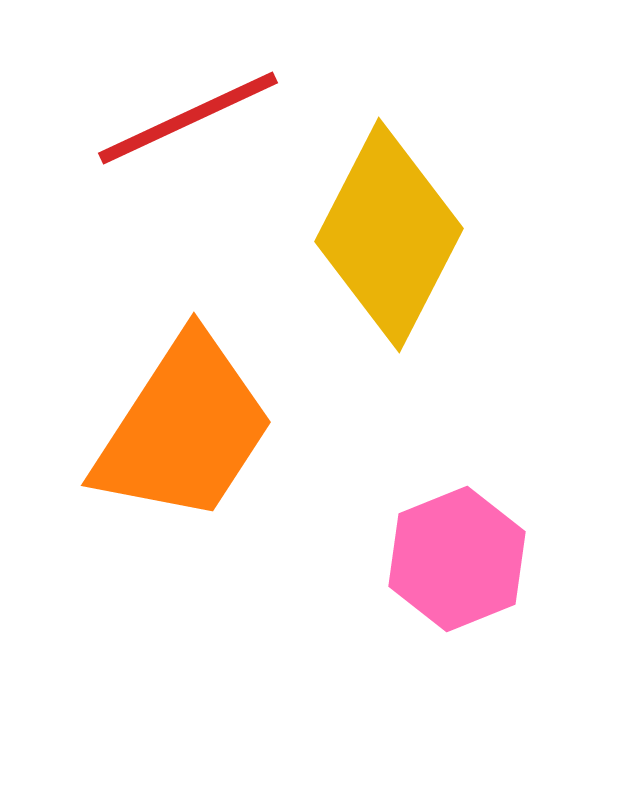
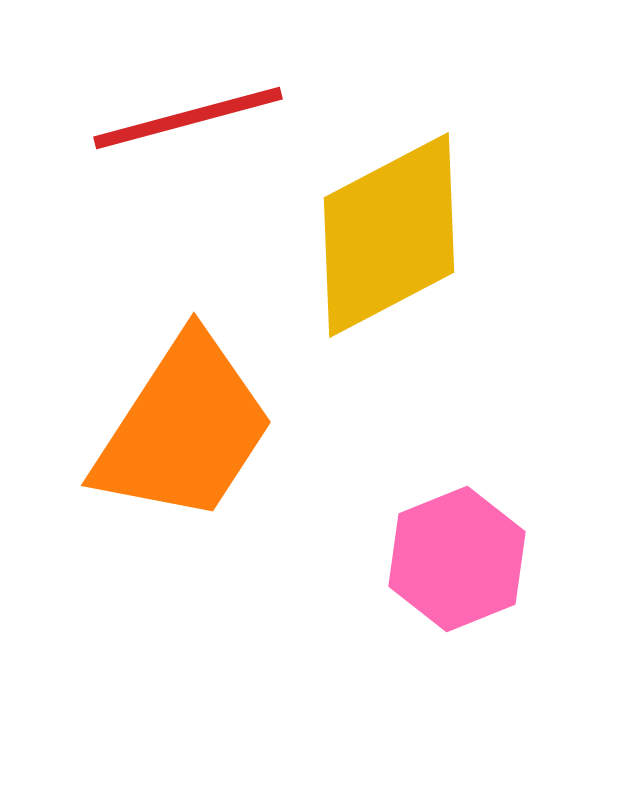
red line: rotated 10 degrees clockwise
yellow diamond: rotated 35 degrees clockwise
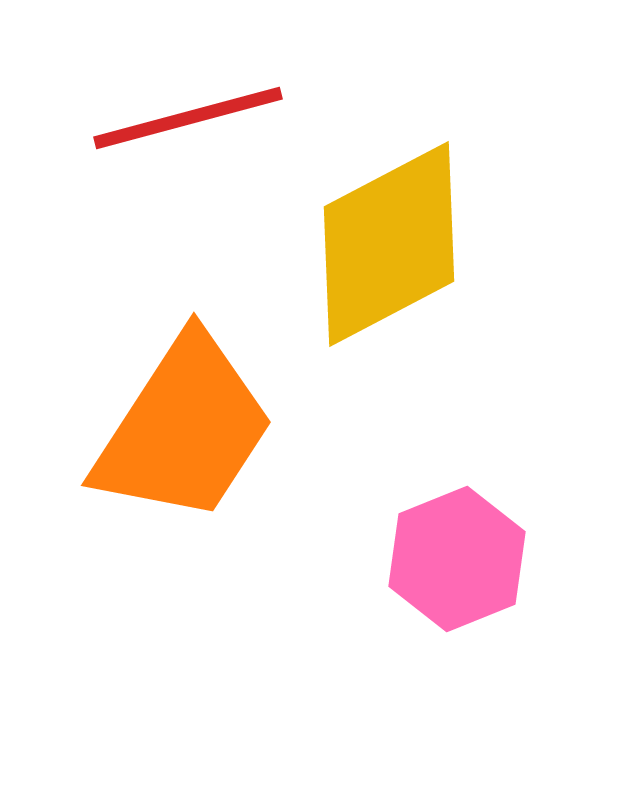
yellow diamond: moved 9 px down
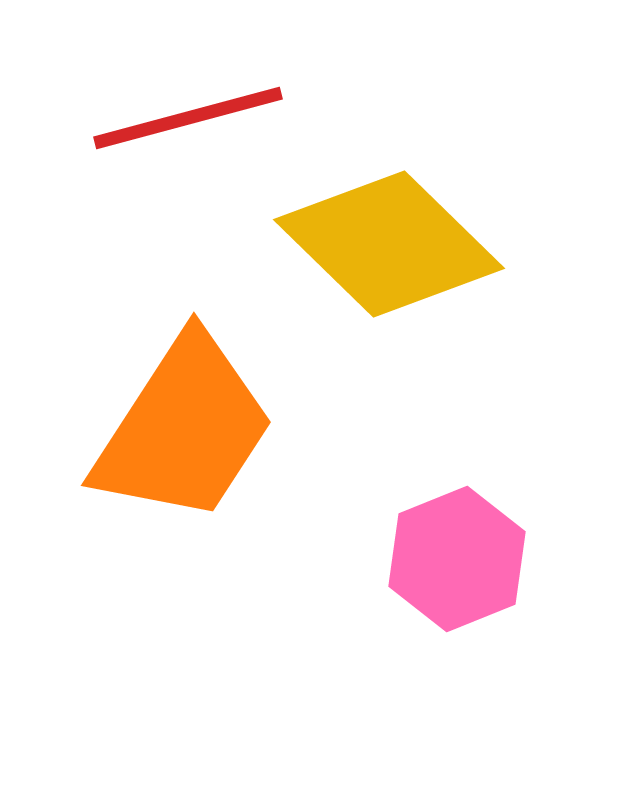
yellow diamond: rotated 72 degrees clockwise
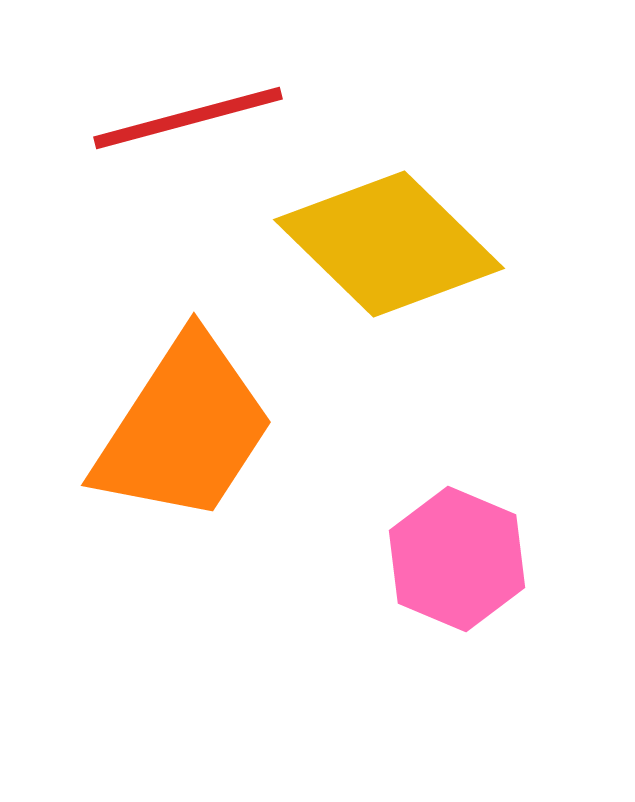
pink hexagon: rotated 15 degrees counterclockwise
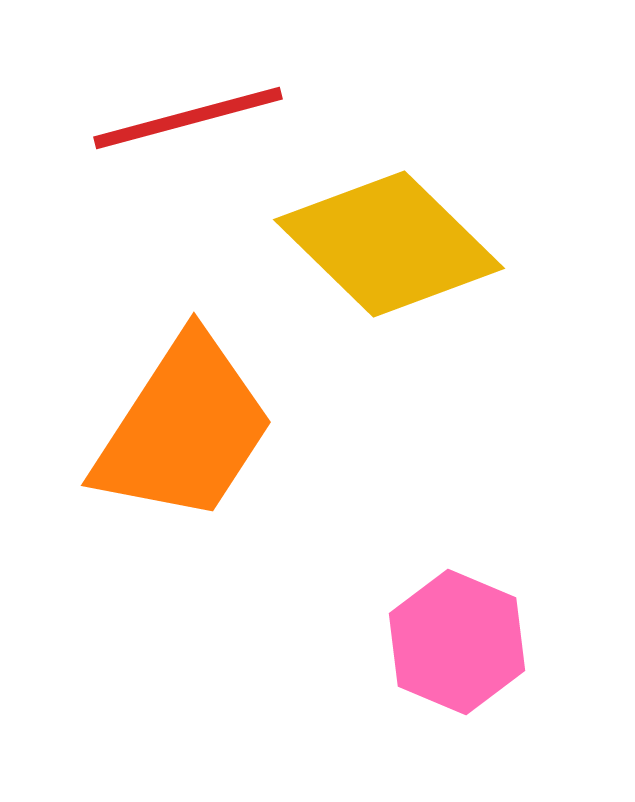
pink hexagon: moved 83 px down
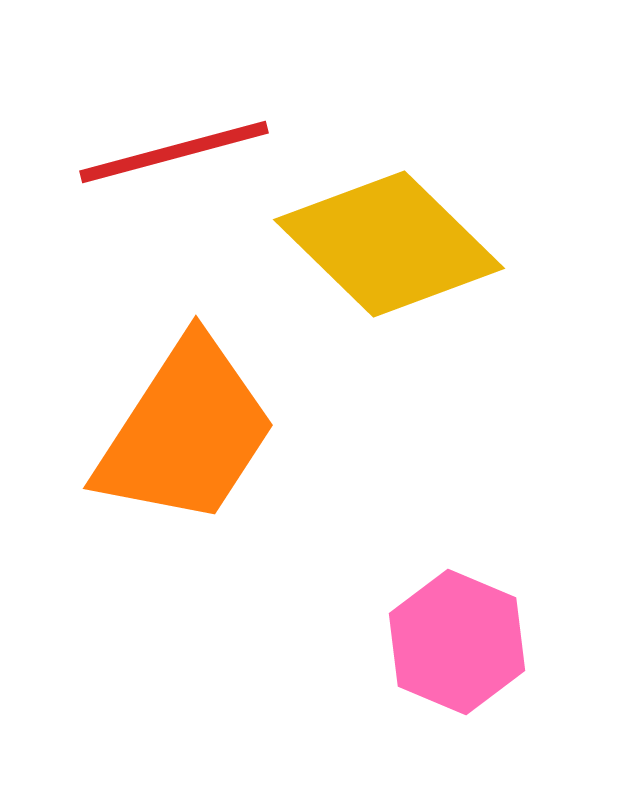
red line: moved 14 px left, 34 px down
orange trapezoid: moved 2 px right, 3 px down
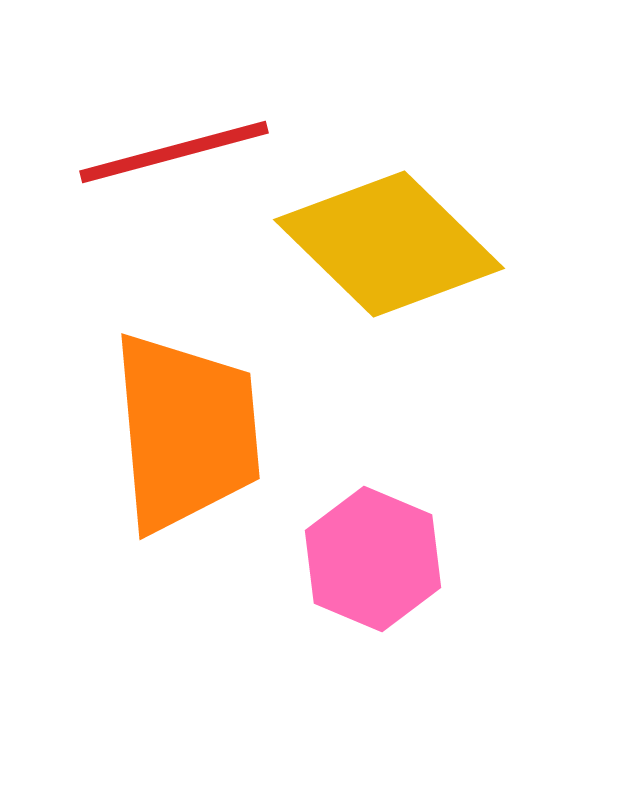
orange trapezoid: rotated 38 degrees counterclockwise
pink hexagon: moved 84 px left, 83 px up
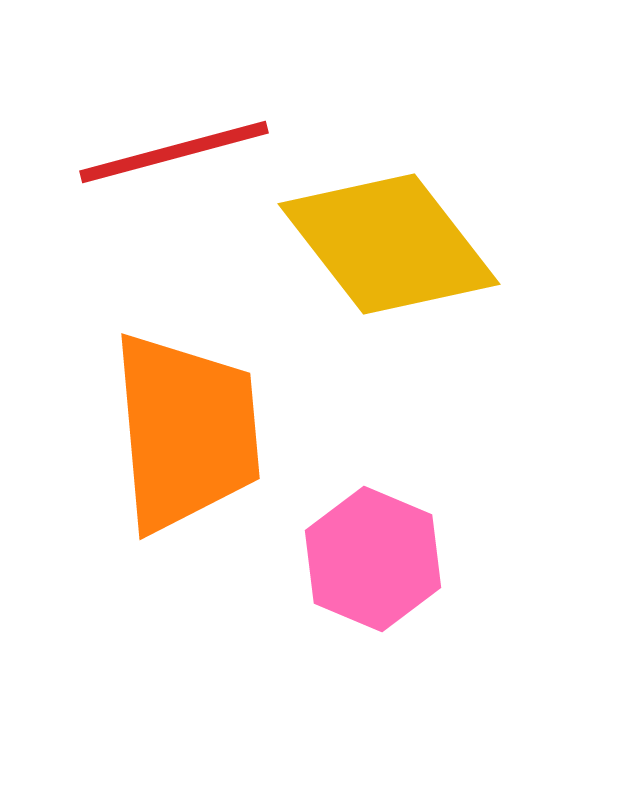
yellow diamond: rotated 8 degrees clockwise
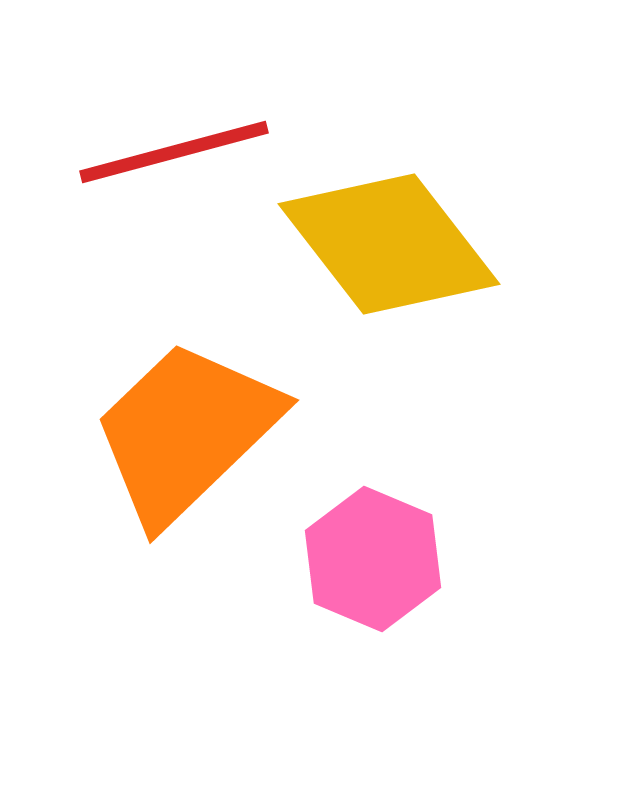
orange trapezoid: rotated 129 degrees counterclockwise
